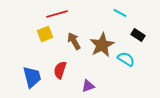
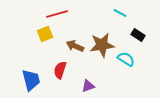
brown arrow: moved 1 px right, 5 px down; rotated 36 degrees counterclockwise
brown star: rotated 20 degrees clockwise
blue trapezoid: moved 1 px left, 3 px down
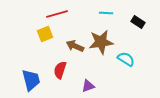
cyan line: moved 14 px left; rotated 24 degrees counterclockwise
black rectangle: moved 13 px up
brown star: moved 1 px left, 3 px up
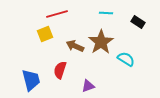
brown star: rotated 25 degrees counterclockwise
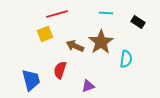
cyan semicircle: rotated 66 degrees clockwise
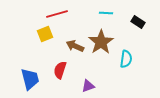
blue trapezoid: moved 1 px left, 1 px up
